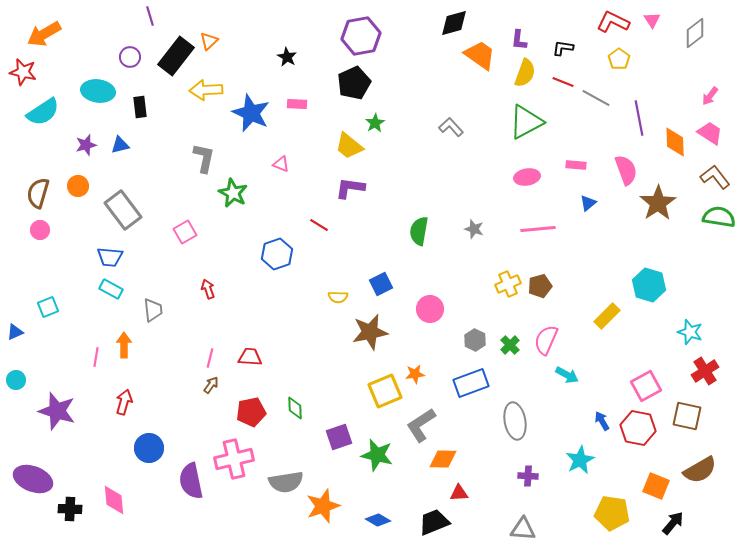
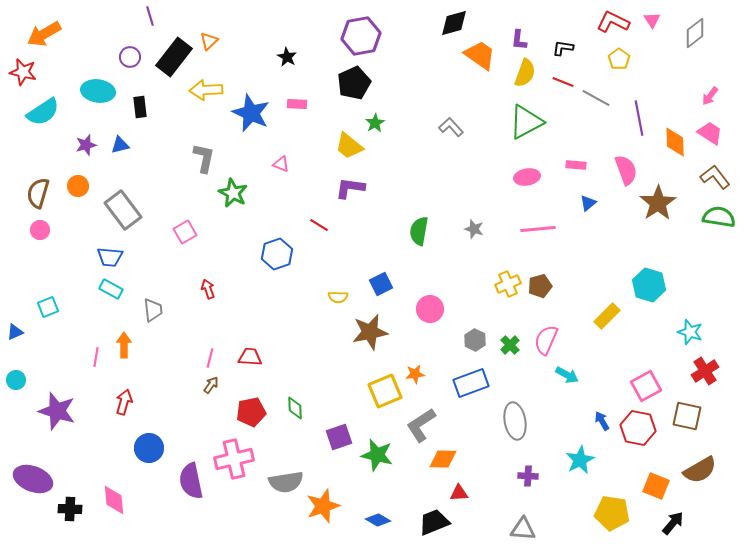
black rectangle at (176, 56): moved 2 px left, 1 px down
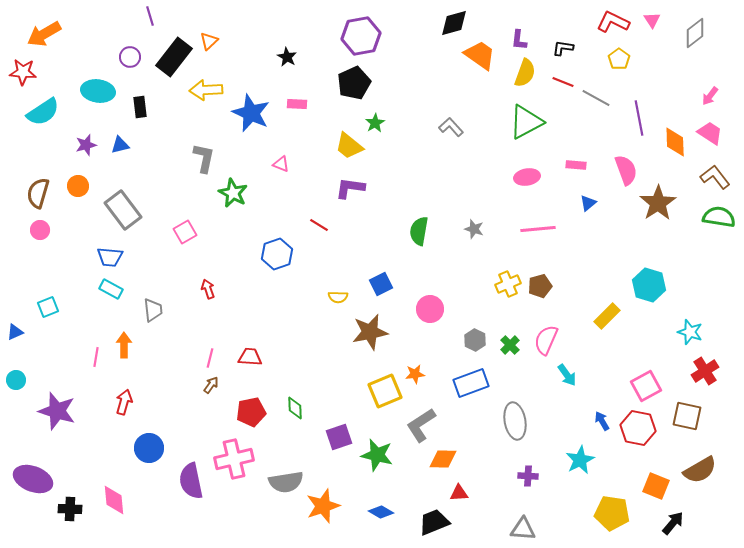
red star at (23, 72): rotated 8 degrees counterclockwise
cyan arrow at (567, 375): rotated 25 degrees clockwise
blue diamond at (378, 520): moved 3 px right, 8 px up
